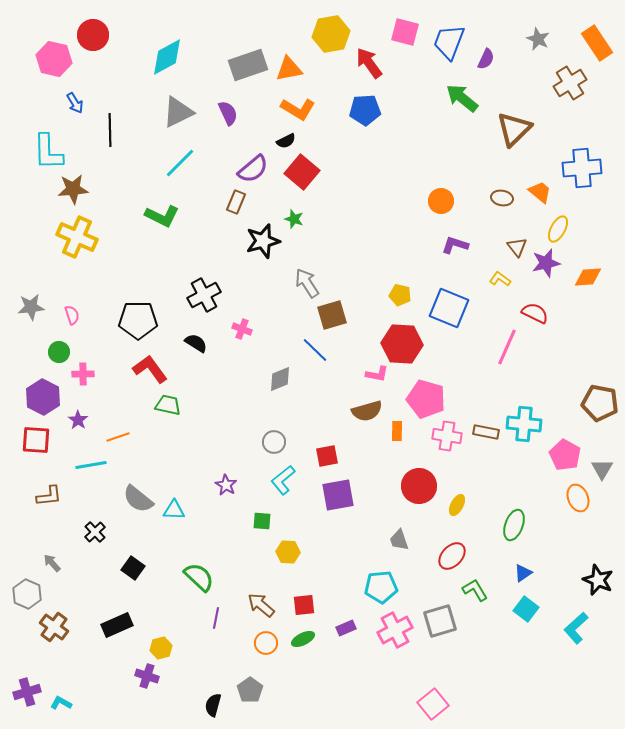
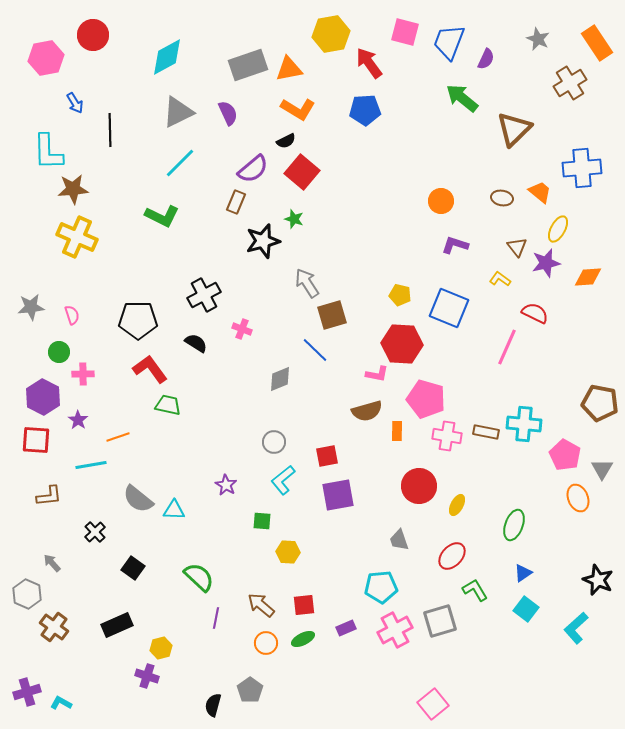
pink hexagon at (54, 59): moved 8 px left, 1 px up; rotated 24 degrees counterclockwise
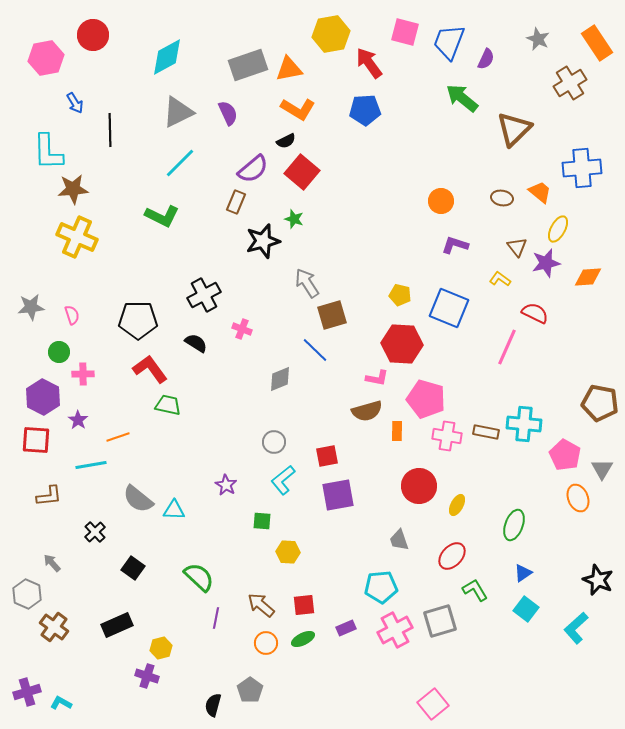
pink L-shape at (377, 374): moved 4 px down
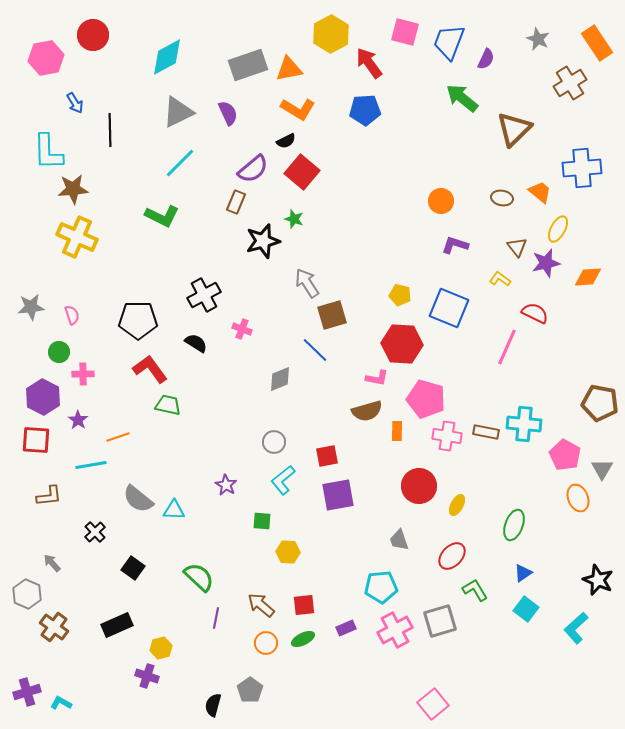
yellow hexagon at (331, 34): rotated 18 degrees counterclockwise
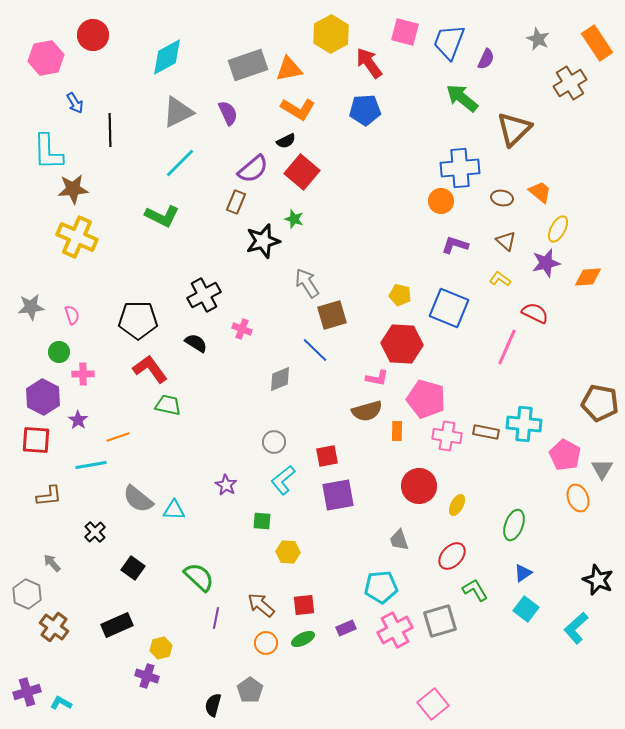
blue cross at (582, 168): moved 122 px left
brown triangle at (517, 247): moved 11 px left, 6 px up; rotated 10 degrees counterclockwise
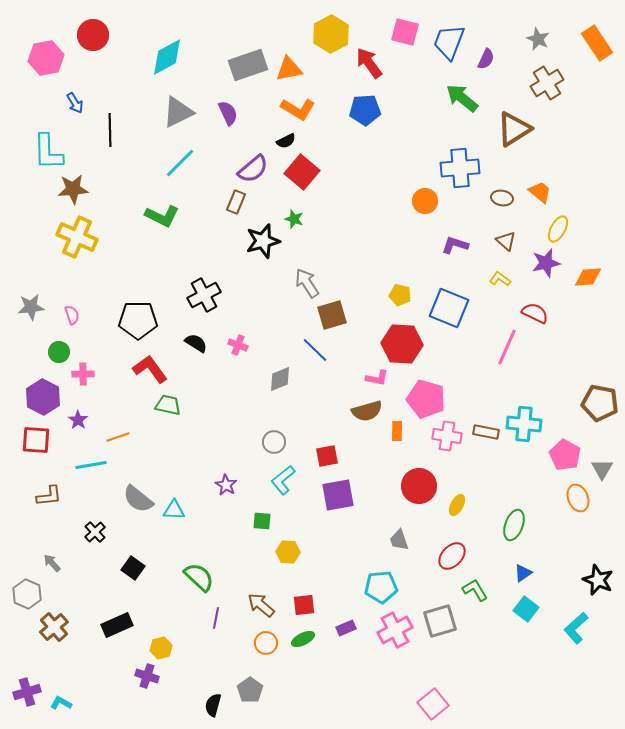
brown cross at (570, 83): moved 23 px left
brown triangle at (514, 129): rotated 12 degrees clockwise
orange circle at (441, 201): moved 16 px left
pink cross at (242, 329): moved 4 px left, 16 px down
brown cross at (54, 627): rotated 12 degrees clockwise
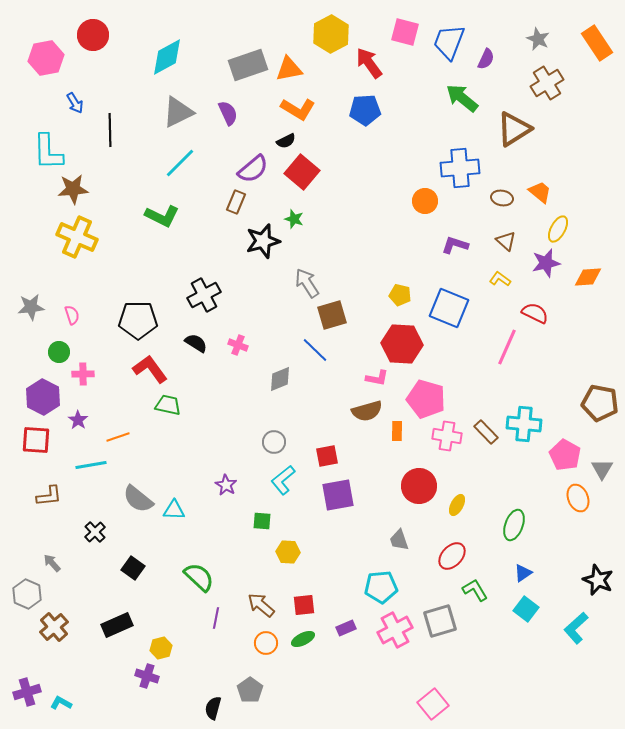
brown rectangle at (486, 432): rotated 35 degrees clockwise
black semicircle at (213, 705): moved 3 px down
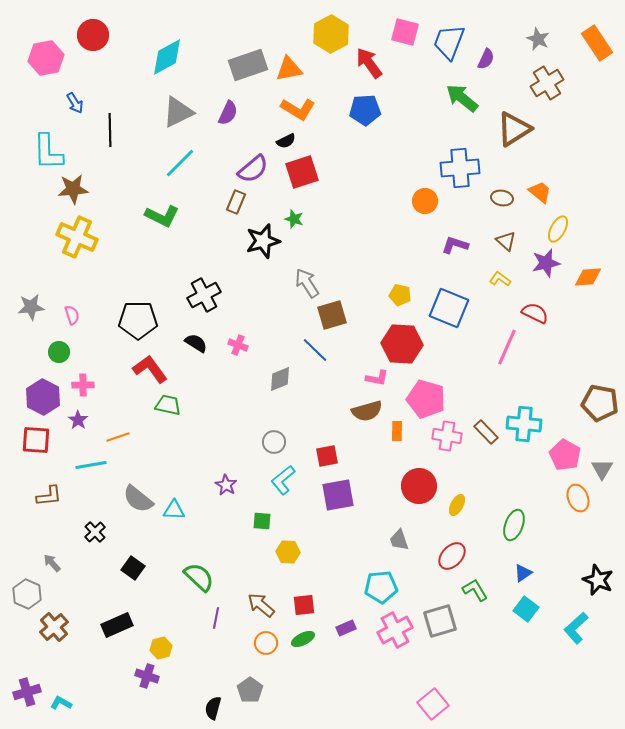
purple semicircle at (228, 113): rotated 50 degrees clockwise
red square at (302, 172): rotated 32 degrees clockwise
pink cross at (83, 374): moved 11 px down
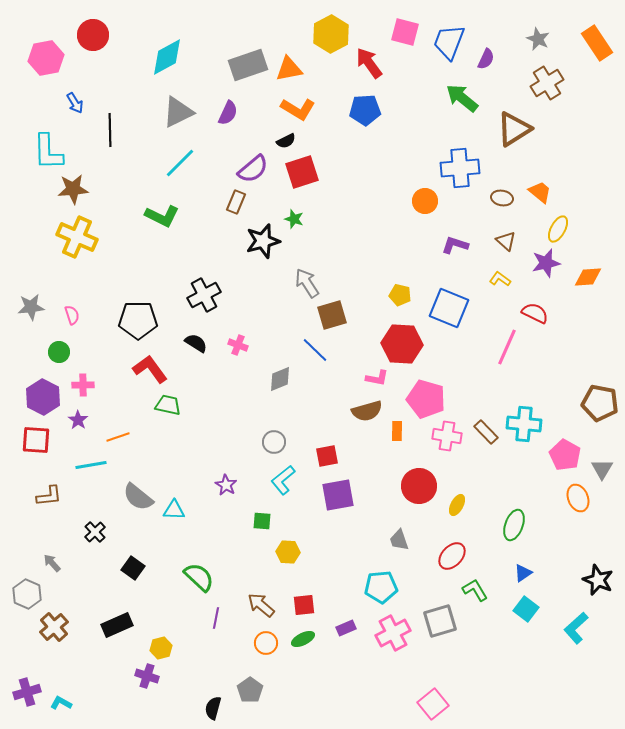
gray semicircle at (138, 499): moved 2 px up
pink cross at (395, 630): moved 2 px left, 3 px down
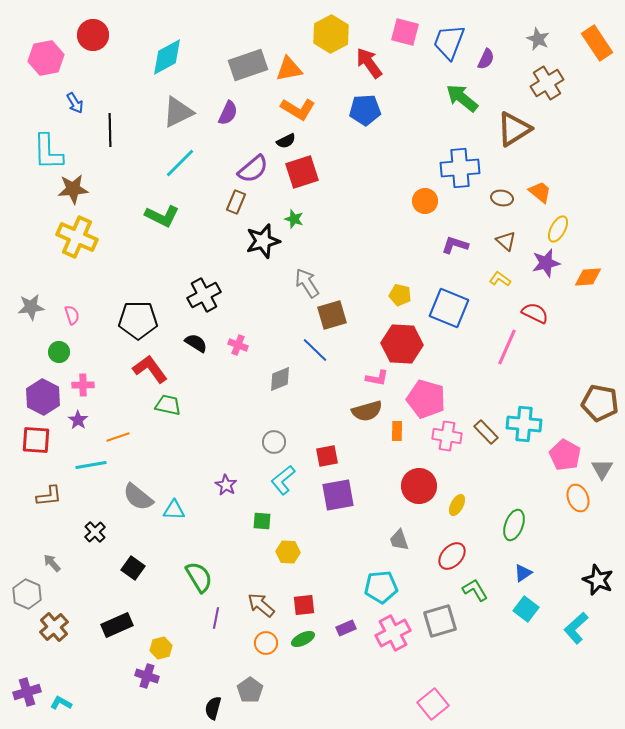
green semicircle at (199, 577): rotated 16 degrees clockwise
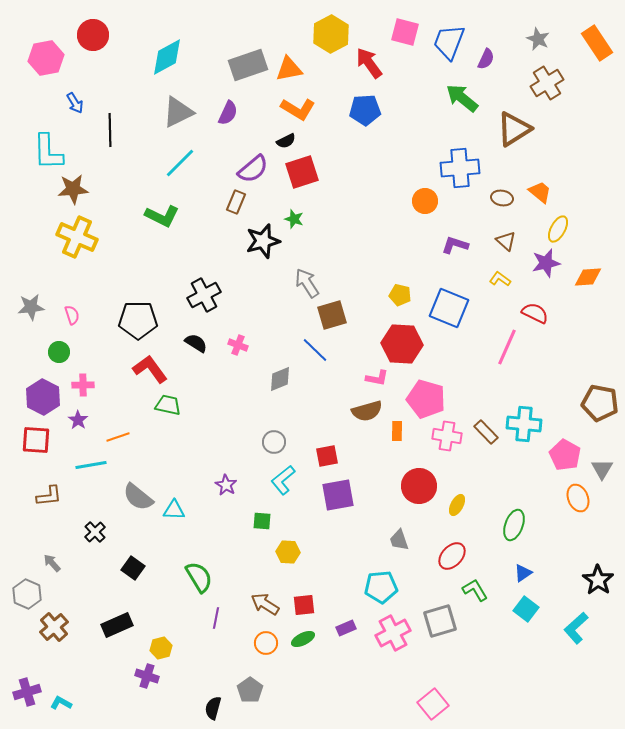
black star at (598, 580): rotated 12 degrees clockwise
brown arrow at (261, 605): moved 4 px right, 1 px up; rotated 8 degrees counterclockwise
